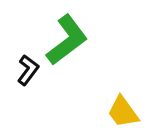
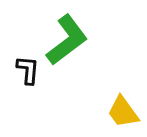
black L-shape: rotated 32 degrees counterclockwise
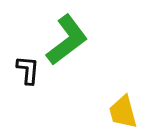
yellow trapezoid: rotated 21 degrees clockwise
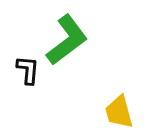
yellow trapezoid: moved 4 px left
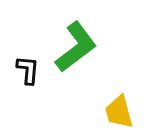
green L-shape: moved 9 px right, 7 px down
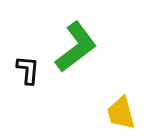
yellow trapezoid: moved 2 px right, 1 px down
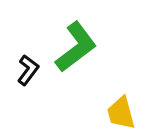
black L-shape: rotated 32 degrees clockwise
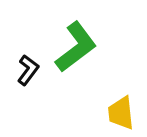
yellow trapezoid: rotated 9 degrees clockwise
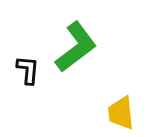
black L-shape: rotated 32 degrees counterclockwise
